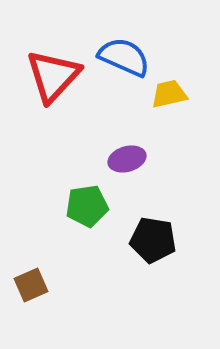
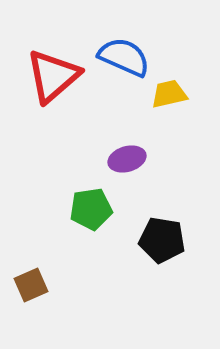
red triangle: rotated 6 degrees clockwise
green pentagon: moved 4 px right, 3 px down
black pentagon: moved 9 px right
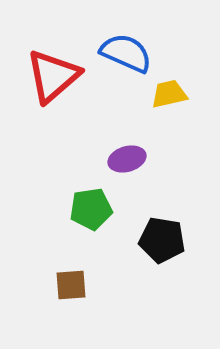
blue semicircle: moved 2 px right, 4 px up
brown square: moved 40 px right; rotated 20 degrees clockwise
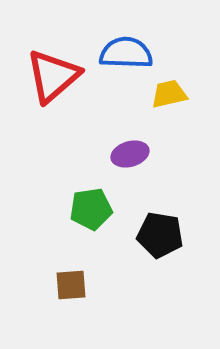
blue semicircle: rotated 22 degrees counterclockwise
purple ellipse: moved 3 px right, 5 px up
black pentagon: moved 2 px left, 5 px up
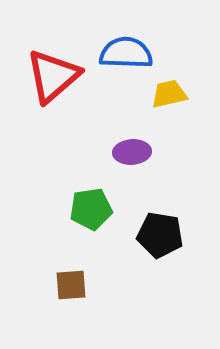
purple ellipse: moved 2 px right, 2 px up; rotated 12 degrees clockwise
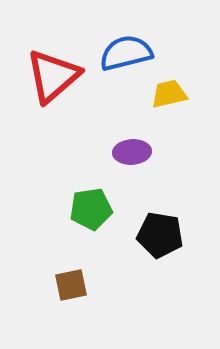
blue semicircle: rotated 16 degrees counterclockwise
brown square: rotated 8 degrees counterclockwise
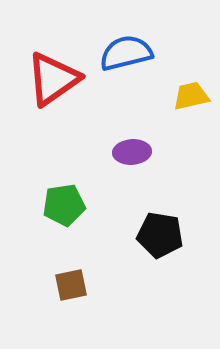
red triangle: moved 3 px down; rotated 6 degrees clockwise
yellow trapezoid: moved 22 px right, 2 px down
green pentagon: moved 27 px left, 4 px up
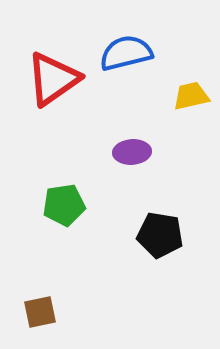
brown square: moved 31 px left, 27 px down
